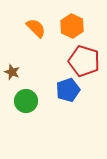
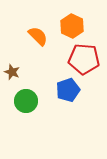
orange semicircle: moved 2 px right, 8 px down
red pentagon: moved 2 px up; rotated 12 degrees counterclockwise
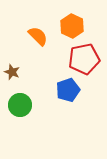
red pentagon: rotated 16 degrees counterclockwise
green circle: moved 6 px left, 4 px down
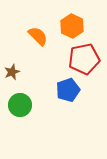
brown star: rotated 28 degrees clockwise
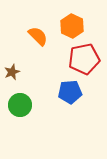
blue pentagon: moved 2 px right, 2 px down; rotated 15 degrees clockwise
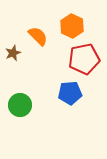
brown star: moved 1 px right, 19 px up
blue pentagon: moved 1 px down
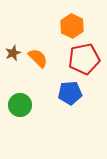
orange semicircle: moved 22 px down
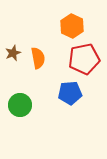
orange semicircle: rotated 35 degrees clockwise
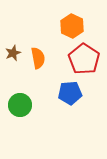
red pentagon: rotated 28 degrees counterclockwise
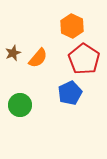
orange semicircle: rotated 50 degrees clockwise
blue pentagon: rotated 20 degrees counterclockwise
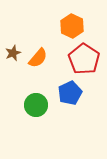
green circle: moved 16 px right
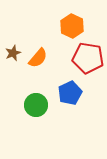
red pentagon: moved 4 px right, 1 px up; rotated 24 degrees counterclockwise
